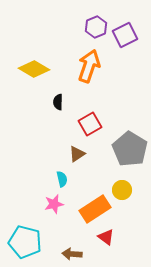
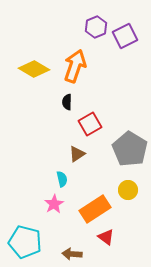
purple square: moved 1 px down
orange arrow: moved 14 px left
black semicircle: moved 9 px right
yellow circle: moved 6 px right
pink star: rotated 18 degrees counterclockwise
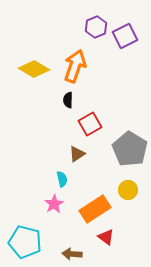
black semicircle: moved 1 px right, 2 px up
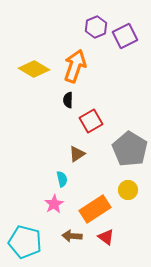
red square: moved 1 px right, 3 px up
brown arrow: moved 18 px up
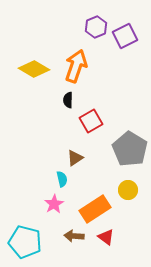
orange arrow: moved 1 px right
brown triangle: moved 2 px left, 4 px down
brown arrow: moved 2 px right
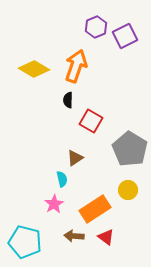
red square: rotated 30 degrees counterclockwise
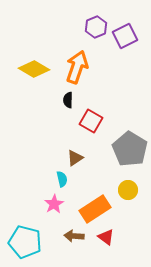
orange arrow: moved 1 px right, 1 px down
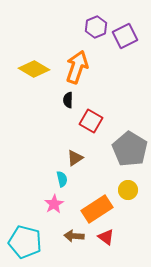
orange rectangle: moved 2 px right
